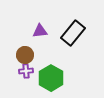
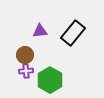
green hexagon: moved 1 px left, 2 px down
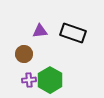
black rectangle: rotated 70 degrees clockwise
brown circle: moved 1 px left, 1 px up
purple cross: moved 3 px right, 9 px down
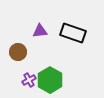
brown circle: moved 6 px left, 2 px up
purple cross: rotated 24 degrees counterclockwise
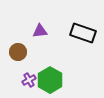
black rectangle: moved 10 px right
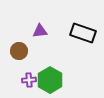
brown circle: moved 1 px right, 1 px up
purple cross: rotated 24 degrees clockwise
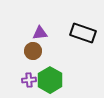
purple triangle: moved 2 px down
brown circle: moved 14 px right
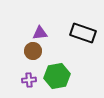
green hexagon: moved 7 px right, 4 px up; rotated 20 degrees clockwise
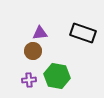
green hexagon: rotated 20 degrees clockwise
